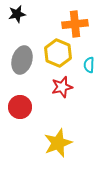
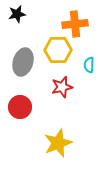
yellow hexagon: moved 3 px up; rotated 24 degrees counterclockwise
gray ellipse: moved 1 px right, 2 px down
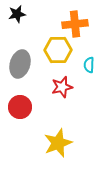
gray ellipse: moved 3 px left, 2 px down
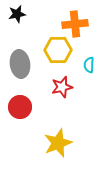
gray ellipse: rotated 24 degrees counterclockwise
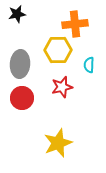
gray ellipse: rotated 12 degrees clockwise
red circle: moved 2 px right, 9 px up
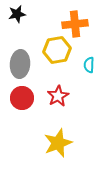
yellow hexagon: moved 1 px left; rotated 8 degrees counterclockwise
red star: moved 4 px left, 9 px down; rotated 15 degrees counterclockwise
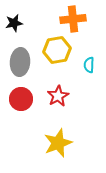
black star: moved 3 px left, 9 px down
orange cross: moved 2 px left, 5 px up
gray ellipse: moved 2 px up
red circle: moved 1 px left, 1 px down
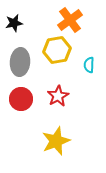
orange cross: moved 3 px left, 1 px down; rotated 30 degrees counterclockwise
yellow star: moved 2 px left, 2 px up
